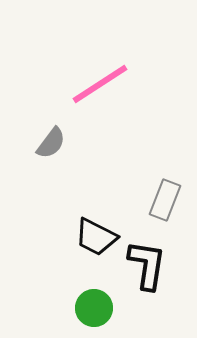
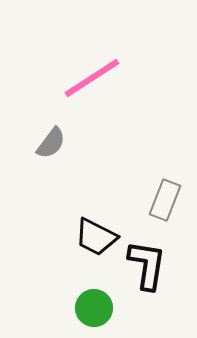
pink line: moved 8 px left, 6 px up
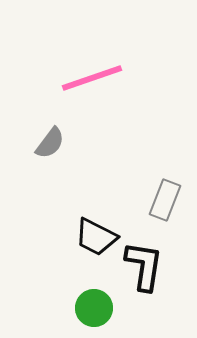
pink line: rotated 14 degrees clockwise
gray semicircle: moved 1 px left
black L-shape: moved 3 px left, 1 px down
